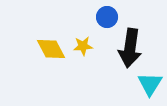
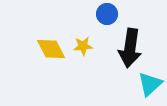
blue circle: moved 3 px up
cyan triangle: rotated 16 degrees clockwise
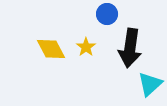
yellow star: moved 3 px right, 1 px down; rotated 30 degrees counterclockwise
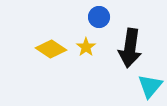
blue circle: moved 8 px left, 3 px down
yellow diamond: rotated 28 degrees counterclockwise
cyan triangle: moved 2 px down; rotated 8 degrees counterclockwise
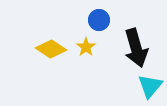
blue circle: moved 3 px down
black arrow: moved 6 px right; rotated 24 degrees counterclockwise
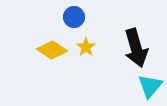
blue circle: moved 25 px left, 3 px up
yellow diamond: moved 1 px right, 1 px down
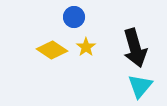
black arrow: moved 1 px left
cyan triangle: moved 10 px left
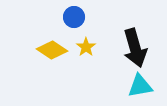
cyan triangle: rotated 40 degrees clockwise
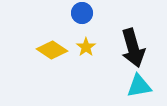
blue circle: moved 8 px right, 4 px up
black arrow: moved 2 px left
cyan triangle: moved 1 px left
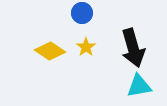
yellow diamond: moved 2 px left, 1 px down
